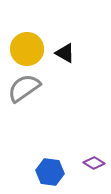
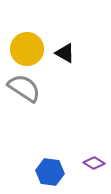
gray semicircle: rotated 68 degrees clockwise
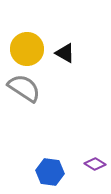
purple diamond: moved 1 px right, 1 px down
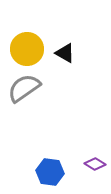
gray semicircle: rotated 68 degrees counterclockwise
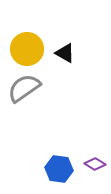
blue hexagon: moved 9 px right, 3 px up
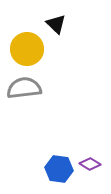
black triangle: moved 9 px left, 29 px up; rotated 15 degrees clockwise
gray semicircle: rotated 28 degrees clockwise
purple diamond: moved 5 px left
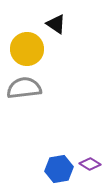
black triangle: rotated 10 degrees counterclockwise
blue hexagon: rotated 16 degrees counterclockwise
